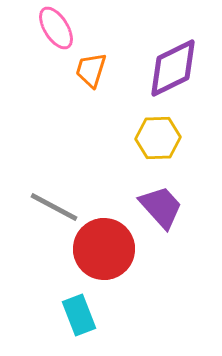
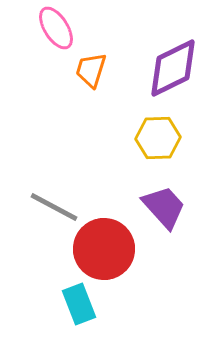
purple trapezoid: moved 3 px right
cyan rectangle: moved 11 px up
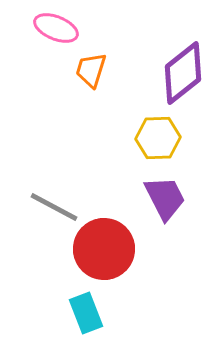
pink ellipse: rotated 36 degrees counterclockwise
purple diamond: moved 10 px right, 5 px down; rotated 12 degrees counterclockwise
purple trapezoid: moved 1 px right, 9 px up; rotated 15 degrees clockwise
cyan rectangle: moved 7 px right, 9 px down
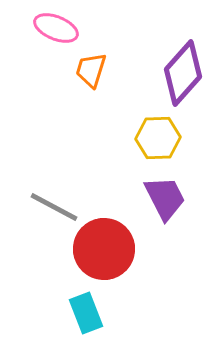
purple diamond: rotated 10 degrees counterclockwise
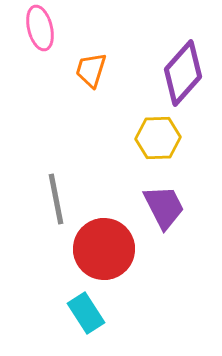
pink ellipse: moved 16 px left; rotated 54 degrees clockwise
purple trapezoid: moved 1 px left, 9 px down
gray line: moved 2 px right, 8 px up; rotated 51 degrees clockwise
cyan rectangle: rotated 12 degrees counterclockwise
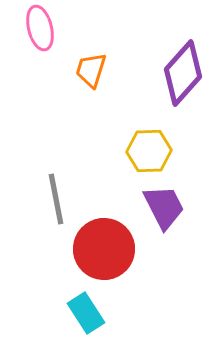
yellow hexagon: moved 9 px left, 13 px down
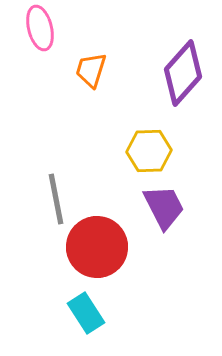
red circle: moved 7 px left, 2 px up
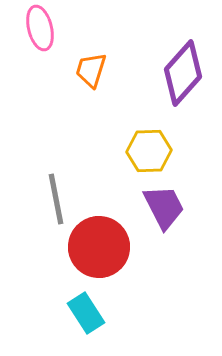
red circle: moved 2 px right
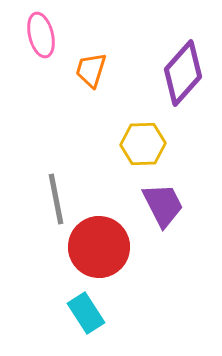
pink ellipse: moved 1 px right, 7 px down
yellow hexagon: moved 6 px left, 7 px up
purple trapezoid: moved 1 px left, 2 px up
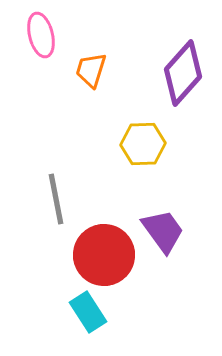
purple trapezoid: moved 26 px down; rotated 9 degrees counterclockwise
red circle: moved 5 px right, 8 px down
cyan rectangle: moved 2 px right, 1 px up
